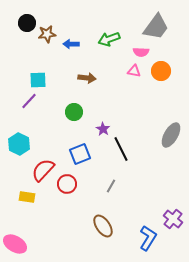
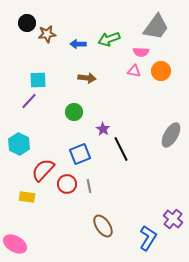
blue arrow: moved 7 px right
gray line: moved 22 px left; rotated 40 degrees counterclockwise
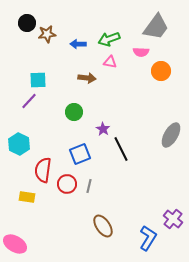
pink triangle: moved 24 px left, 9 px up
red semicircle: rotated 35 degrees counterclockwise
gray line: rotated 24 degrees clockwise
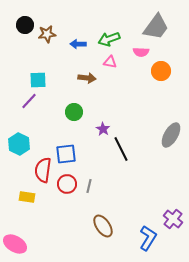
black circle: moved 2 px left, 2 px down
blue square: moved 14 px left; rotated 15 degrees clockwise
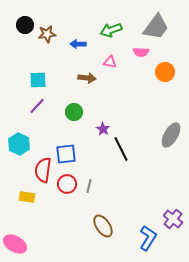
green arrow: moved 2 px right, 9 px up
orange circle: moved 4 px right, 1 px down
purple line: moved 8 px right, 5 px down
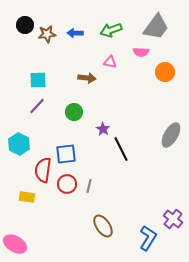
blue arrow: moved 3 px left, 11 px up
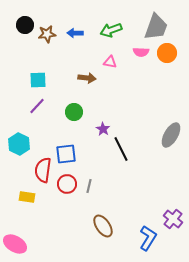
gray trapezoid: rotated 16 degrees counterclockwise
orange circle: moved 2 px right, 19 px up
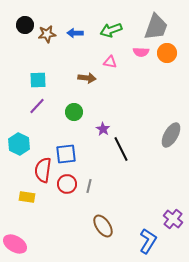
blue L-shape: moved 3 px down
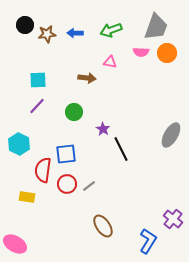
gray line: rotated 40 degrees clockwise
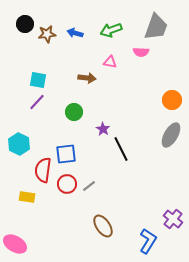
black circle: moved 1 px up
blue arrow: rotated 14 degrees clockwise
orange circle: moved 5 px right, 47 px down
cyan square: rotated 12 degrees clockwise
purple line: moved 4 px up
